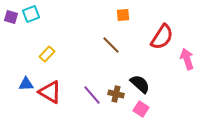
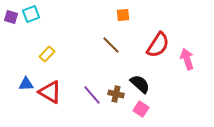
red semicircle: moved 4 px left, 8 px down
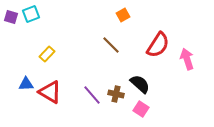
orange square: rotated 24 degrees counterclockwise
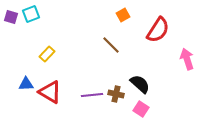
red semicircle: moved 15 px up
purple line: rotated 55 degrees counterclockwise
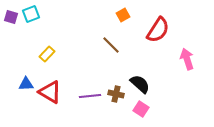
purple line: moved 2 px left, 1 px down
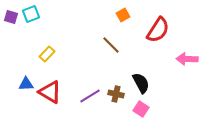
pink arrow: rotated 70 degrees counterclockwise
black semicircle: moved 1 px right, 1 px up; rotated 20 degrees clockwise
purple line: rotated 25 degrees counterclockwise
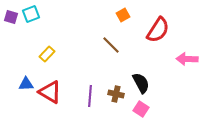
purple line: rotated 55 degrees counterclockwise
